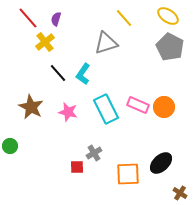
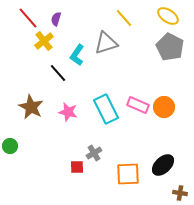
yellow cross: moved 1 px left, 1 px up
cyan L-shape: moved 6 px left, 19 px up
black ellipse: moved 2 px right, 2 px down
brown cross: rotated 24 degrees counterclockwise
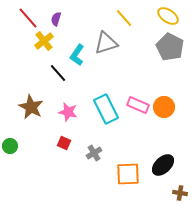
red square: moved 13 px left, 24 px up; rotated 24 degrees clockwise
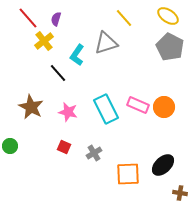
red square: moved 4 px down
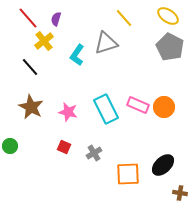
black line: moved 28 px left, 6 px up
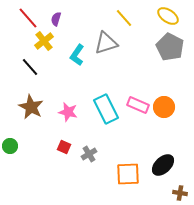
gray cross: moved 5 px left, 1 px down
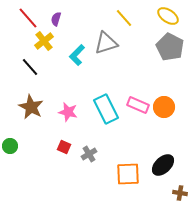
cyan L-shape: rotated 10 degrees clockwise
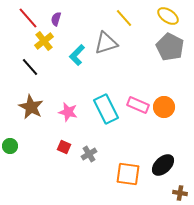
orange square: rotated 10 degrees clockwise
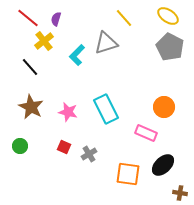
red line: rotated 10 degrees counterclockwise
pink rectangle: moved 8 px right, 28 px down
green circle: moved 10 px right
